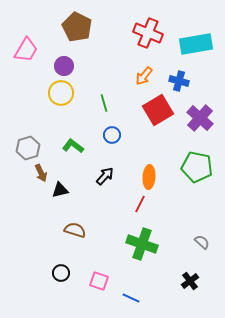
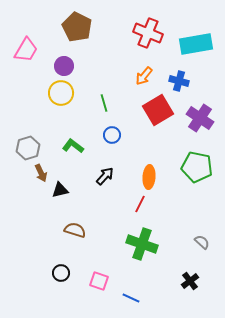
purple cross: rotated 8 degrees counterclockwise
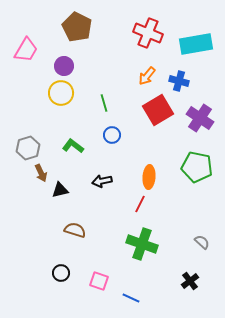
orange arrow: moved 3 px right
black arrow: moved 3 px left, 5 px down; rotated 144 degrees counterclockwise
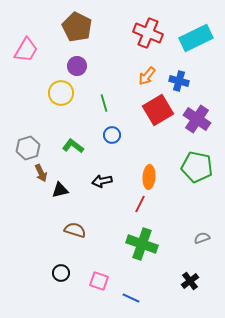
cyan rectangle: moved 6 px up; rotated 16 degrees counterclockwise
purple circle: moved 13 px right
purple cross: moved 3 px left, 1 px down
gray semicircle: moved 4 px up; rotated 63 degrees counterclockwise
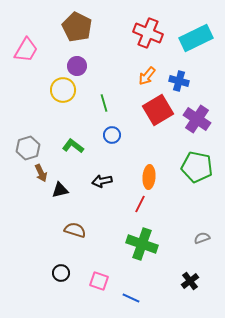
yellow circle: moved 2 px right, 3 px up
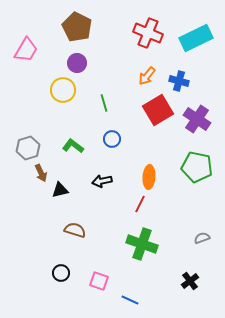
purple circle: moved 3 px up
blue circle: moved 4 px down
blue line: moved 1 px left, 2 px down
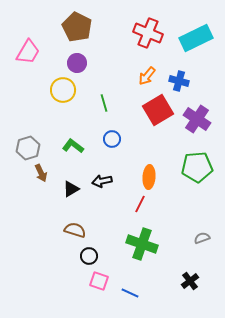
pink trapezoid: moved 2 px right, 2 px down
green pentagon: rotated 16 degrees counterclockwise
black triangle: moved 11 px right, 1 px up; rotated 18 degrees counterclockwise
black circle: moved 28 px right, 17 px up
blue line: moved 7 px up
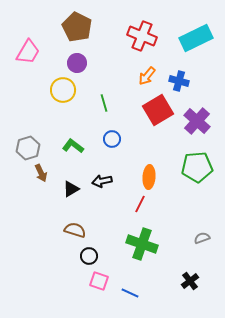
red cross: moved 6 px left, 3 px down
purple cross: moved 2 px down; rotated 8 degrees clockwise
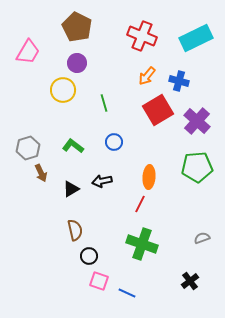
blue circle: moved 2 px right, 3 px down
brown semicircle: rotated 60 degrees clockwise
blue line: moved 3 px left
